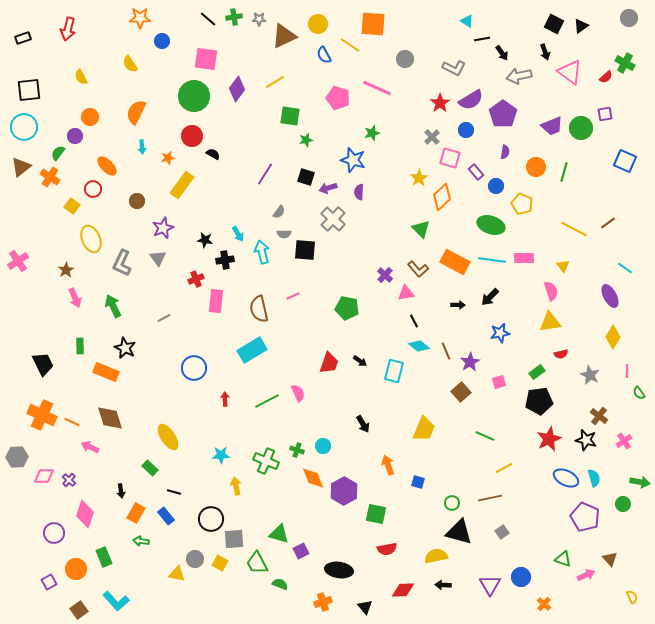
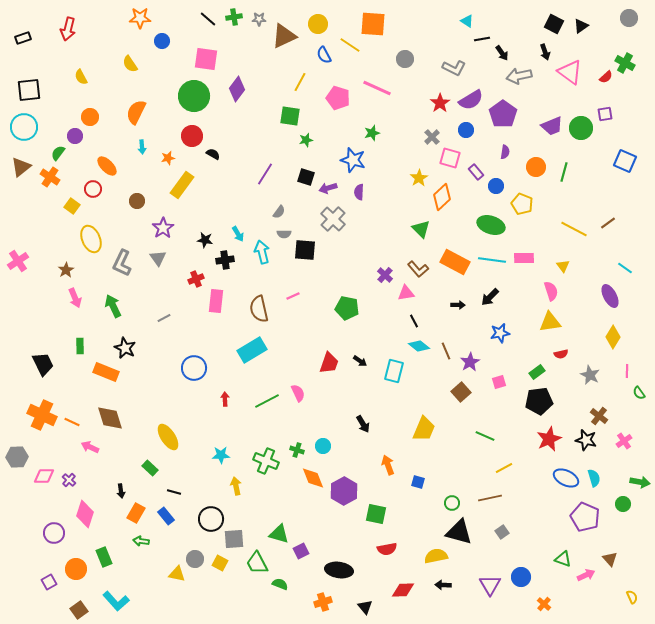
yellow line at (275, 82): moved 25 px right; rotated 30 degrees counterclockwise
purple star at (163, 228): rotated 10 degrees counterclockwise
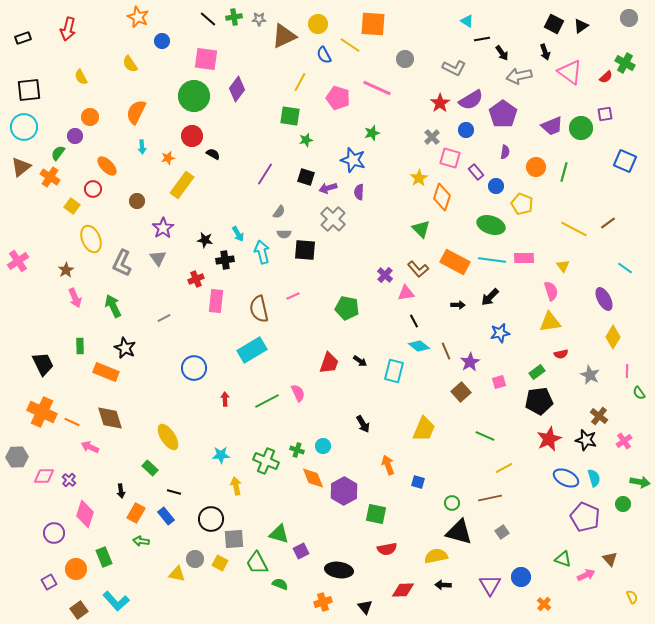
orange star at (140, 18): moved 2 px left, 1 px up; rotated 25 degrees clockwise
orange diamond at (442, 197): rotated 28 degrees counterclockwise
purple ellipse at (610, 296): moved 6 px left, 3 px down
orange cross at (42, 415): moved 3 px up
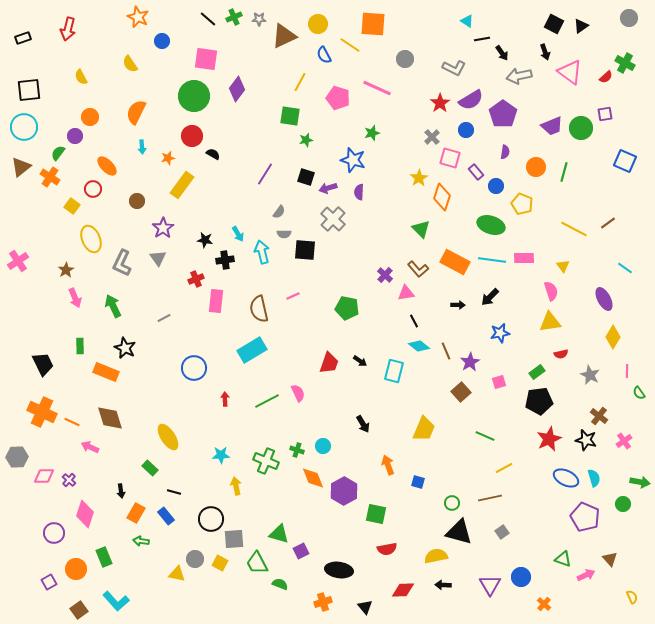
green cross at (234, 17): rotated 14 degrees counterclockwise
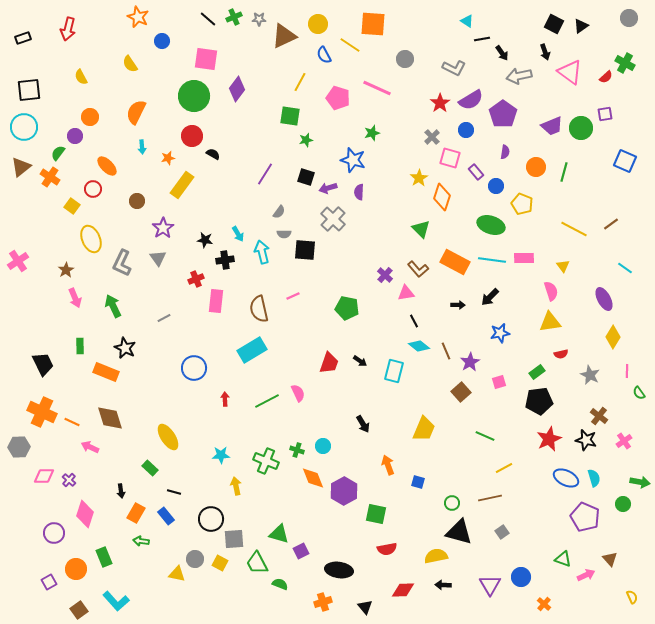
brown line at (608, 223): moved 3 px right, 1 px down
gray hexagon at (17, 457): moved 2 px right, 10 px up
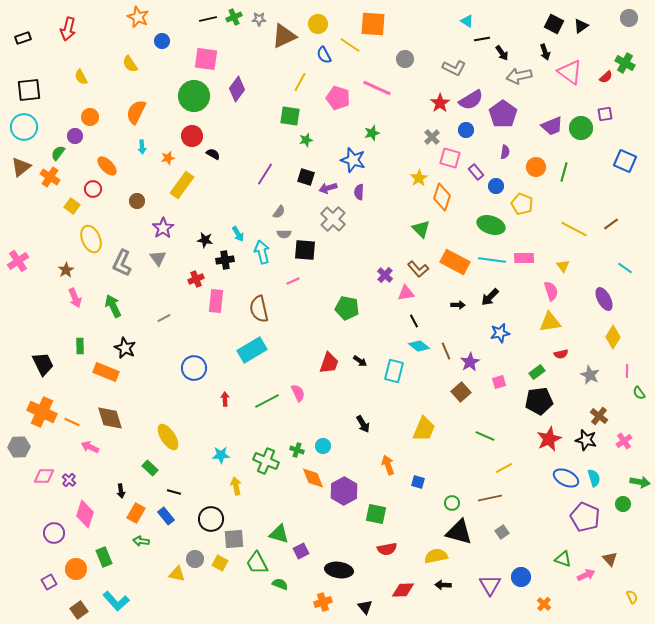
black line at (208, 19): rotated 54 degrees counterclockwise
pink line at (293, 296): moved 15 px up
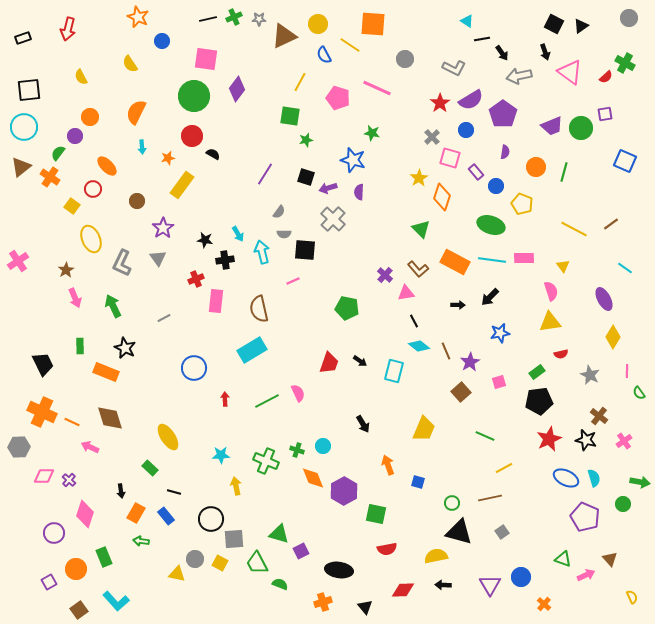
green star at (372, 133): rotated 28 degrees clockwise
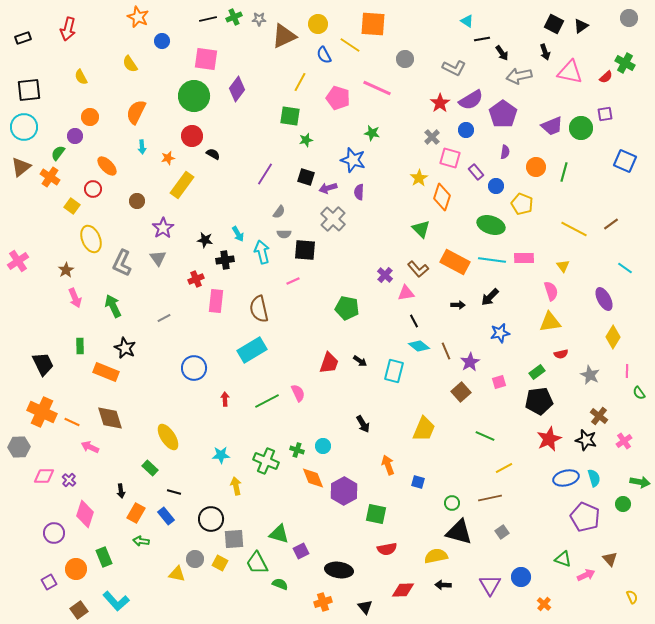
pink triangle at (570, 72): rotated 24 degrees counterclockwise
blue ellipse at (566, 478): rotated 40 degrees counterclockwise
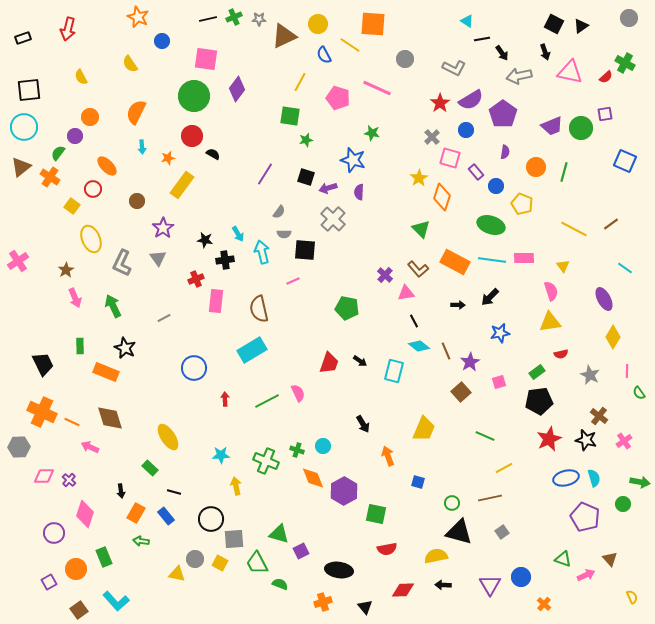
orange arrow at (388, 465): moved 9 px up
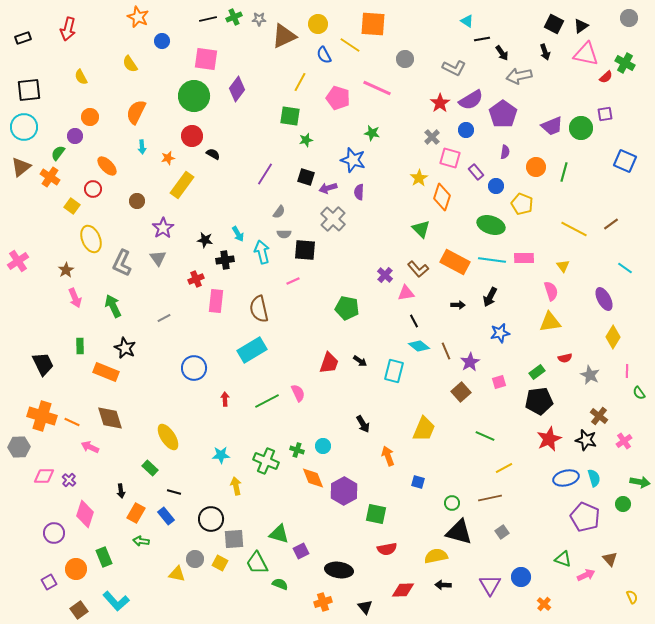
pink triangle at (570, 72): moved 16 px right, 18 px up
black arrow at (490, 297): rotated 18 degrees counterclockwise
red semicircle at (561, 354): moved 4 px right, 4 px down
orange cross at (42, 412): moved 4 px down; rotated 8 degrees counterclockwise
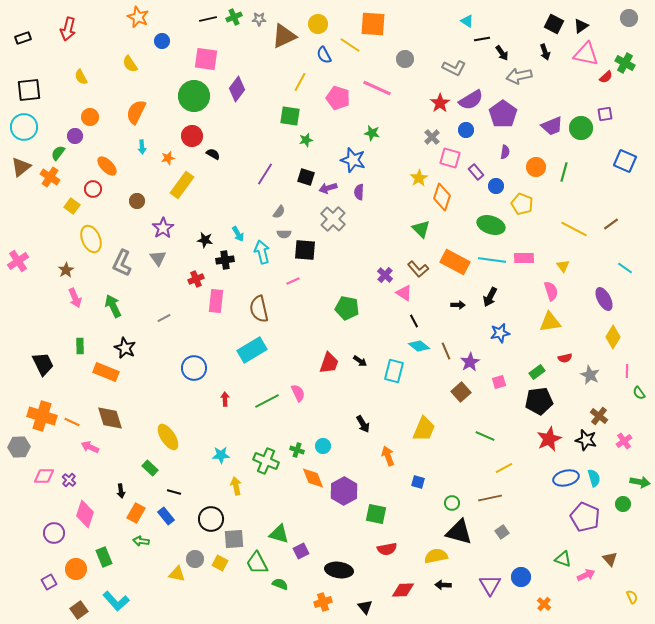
pink triangle at (406, 293): moved 2 px left; rotated 42 degrees clockwise
